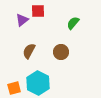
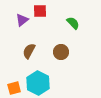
red square: moved 2 px right
green semicircle: rotated 96 degrees clockwise
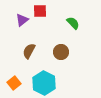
cyan hexagon: moved 6 px right
orange square: moved 5 px up; rotated 24 degrees counterclockwise
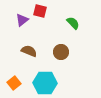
red square: rotated 16 degrees clockwise
brown semicircle: rotated 84 degrees clockwise
cyan hexagon: moved 1 px right; rotated 25 degrees counterclockwise
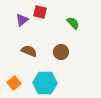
red square: moved 1 px down
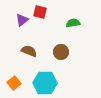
green semicircle: rotated 56 degrees counterclockwise
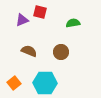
purple triangle: rotated 16 degrees clockwise
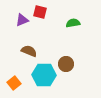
brown circle: moved 5 px right, 12 px down
cyan hexagon: moved 1 px left, 8 px up
